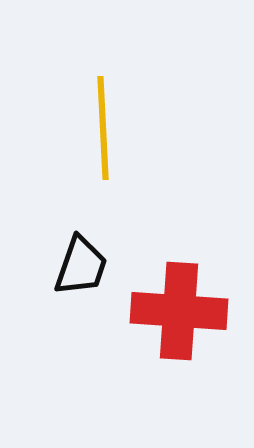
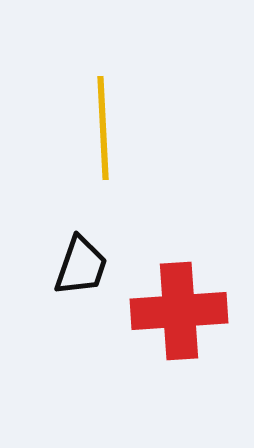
red cross: rotated 8 degrees counterclockwise
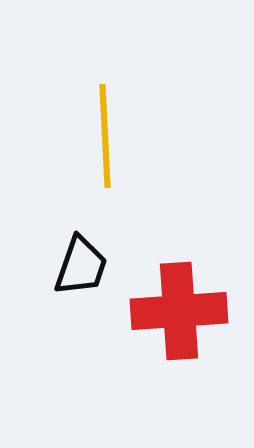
yellow line: moved 2 px right, 8 px down
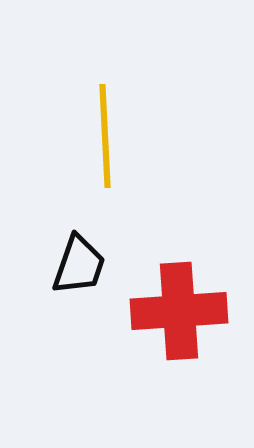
black trapezoid: moved 2 px left, 1 px up
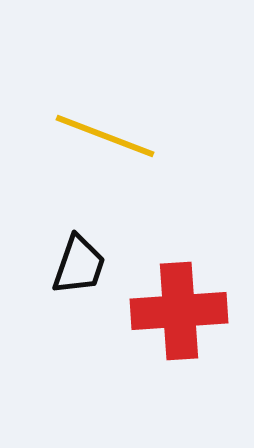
yellow line: rotated 66 degrees counterclockwise
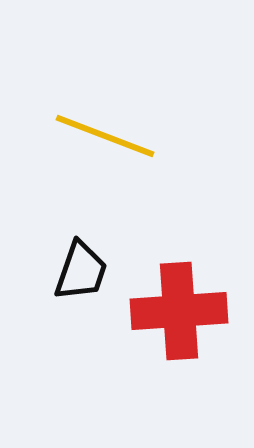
black trapezoid: moved 2 px right, 6 px down
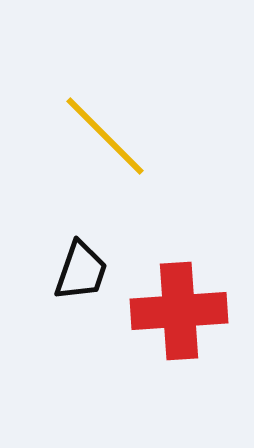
yellow line: rotated 24 degrees clockwise
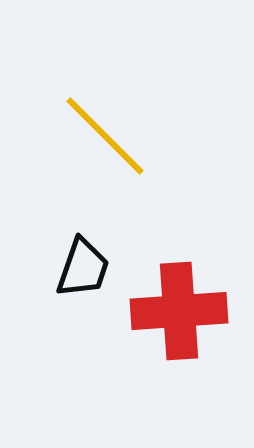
black trapezoid: moved 2 px right, 3 px up
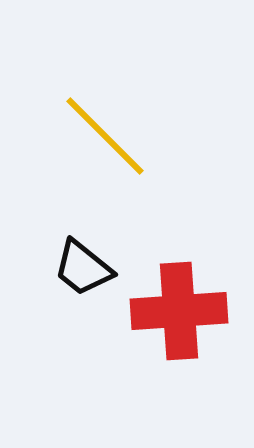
black trapezoid: rotated 110 degrees clockwise
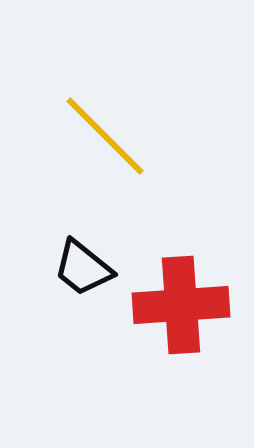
red cross: moved 2 px right, 6 px up
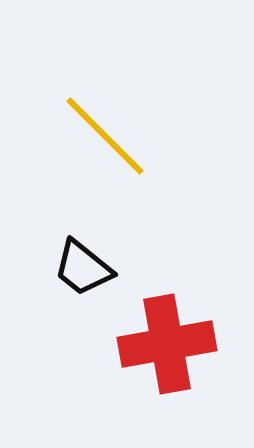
red cross: moved 14 px left, 39 px down; rotated 6 degrees counterclockwise
